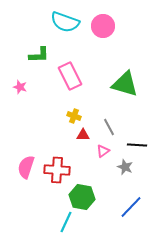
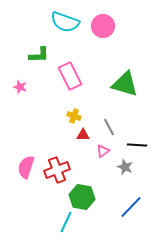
red cross: rotated 25 degrees counterclockwise
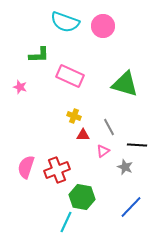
pink rectangle: rotated 40 degrees counterclockwise
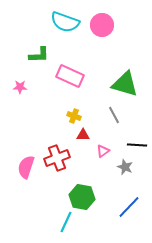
pink circle: moved 1 px left, 1 px up
pink star: rotated 16 degrees counterclockwise
gray line: moved 5 px right, 12 px up
red cross: moved 12 px up
blue line: moved 2 px left
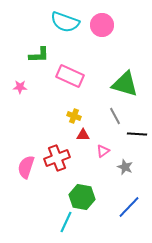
gray line: moved 1 px right, 1 px down
black line: moved 11 px up
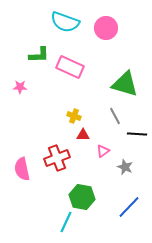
pink circle: moved 4 px right, 3 px down
pink rectangle: moved 9 px up
pink semicircle: moved 4 px left, 2 px down; rotated 30 degrees counterclockwise
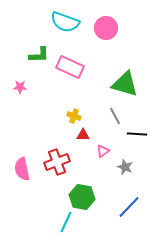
red cross: moved 4 px down
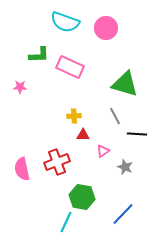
yellow cross: rotated 24 degrees counterclockwise
blue line: moved 6 px left, 7 px down
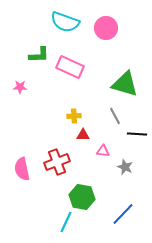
pink triangle: rotated 40 degrees clockwise
